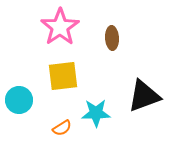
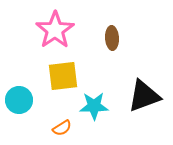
pink star: moved 5 px left, 3 px down
cyan star: moved 2 px left, 7 px up
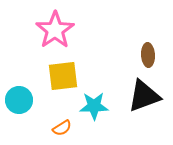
brown ellipse: moved 36 px right, 17 px down
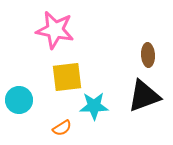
pink star: rotated 27 degrees counterclockwise
yellow square: moved 4 px right, 1 px down
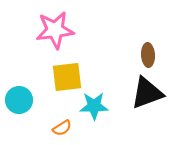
pink star: rotated 18 degrees counterclockwise
black triangle: moved 3 px right, 3 px up
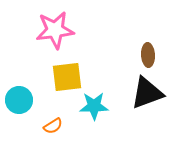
orange semicircle: moved 9 px left, 2 px up
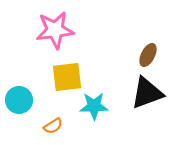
brown ellipse: rotated 30 degrees clockwise
